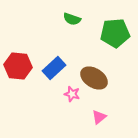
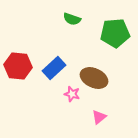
brown ellipse: rotated 8 degrees counterclockwise
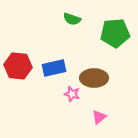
blue rectangle: rotated 30 degrees clockwise
brown ellipse: rotated 24 degrees counterclockwise
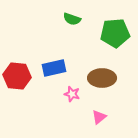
red hexagon: moved 1 px left, 10 px down
brown ellipse: moved 8 px right
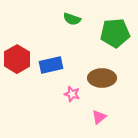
blue rectangle: moved 3 px left, 3 px up
red hexagon: moved 17 px up; rotated 24 degrees clockwise
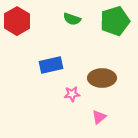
green pentagon: moved 12 px up; rotated 12 degrees counterclockwise
red hexagon: moved 38 px up
pink star: rotated 21 degrees counterclockwise
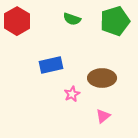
pink star: rotated 21 degrees counterclockwise
pink triangle: moved 4 px right, 1 px up
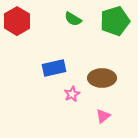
green semicircle: moved 1 px right; rotated 12 degrees clockwise
blue rectangle: moved 3 px right, 3 px down
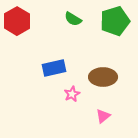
brown ellipse: moved 1 px right, 1 px up
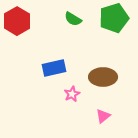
green pentagon: moved 1 px left, 3 px up
